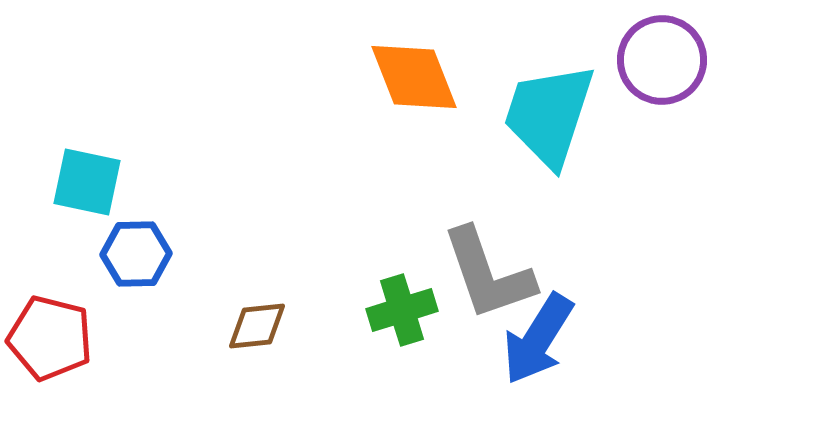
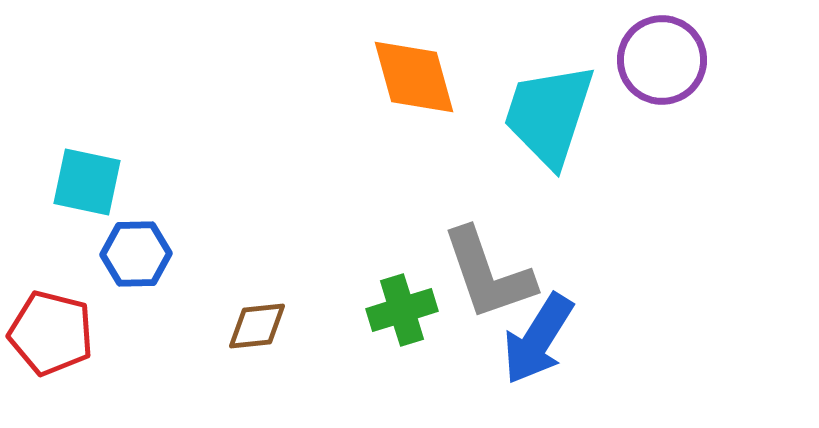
orange diamond: rotated 6 degrees clockwise
red pentagon: moved 1 px right, 5 px up
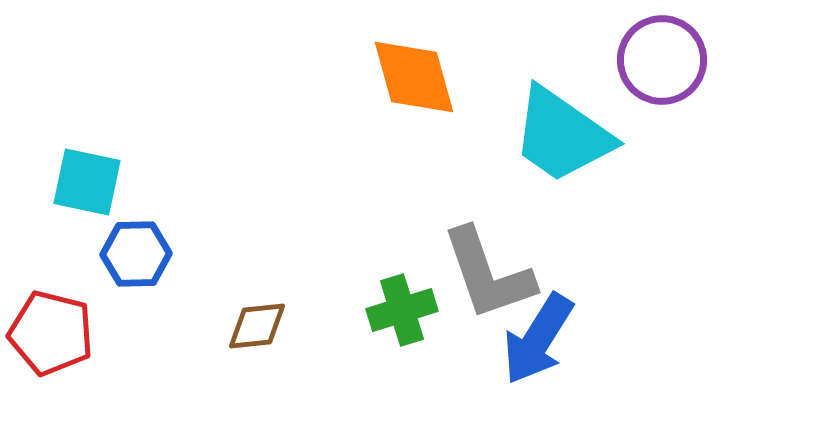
cyan trapezoid: moved 13 px right, 20 px down; rotated 73 degrees counterclockwise
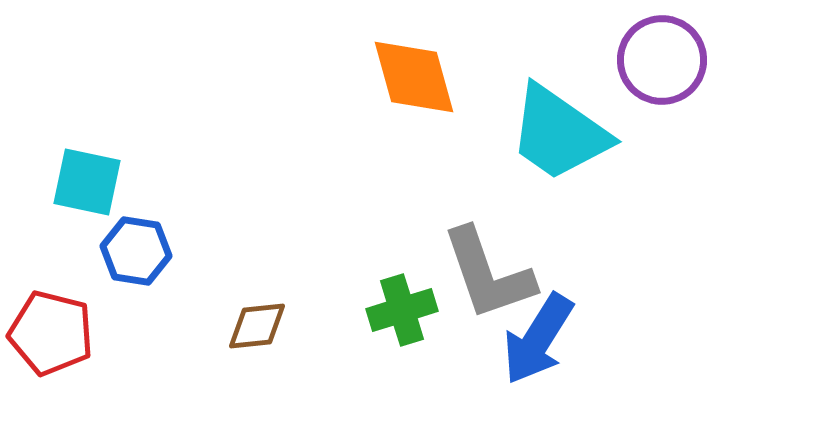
cyan trapezoid: moved 3 px left, 2 px up
blue hexagon: moved 3 px up; rotated 10 degrees clockwise
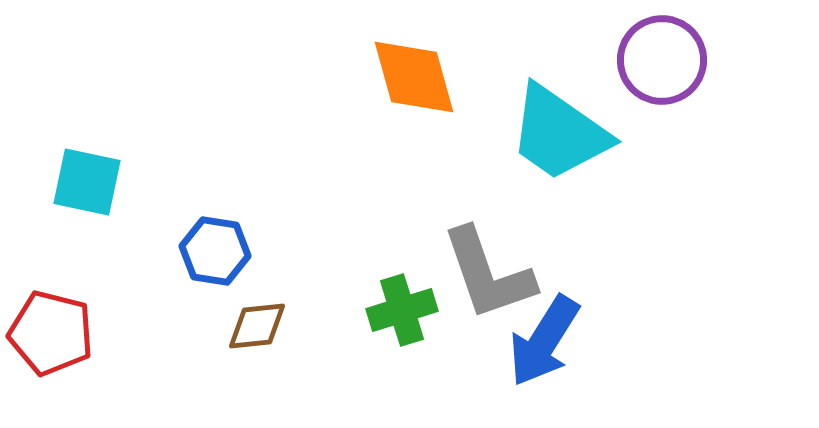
blue hexagon: moved 79 px right
blue arrow: moved 6 px right, 2 px down
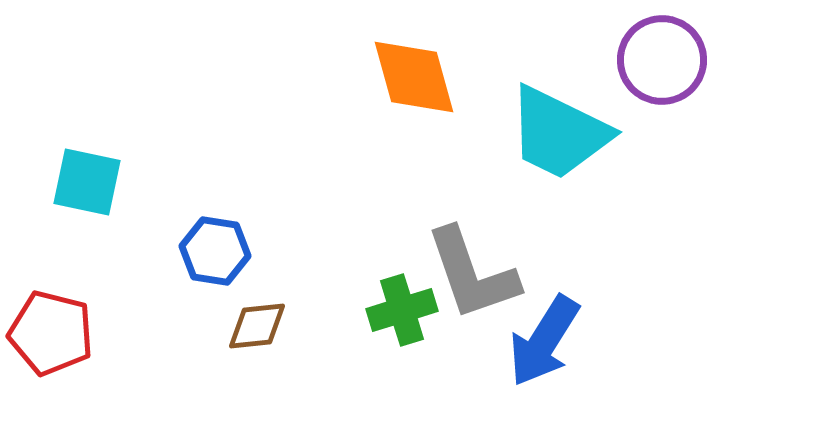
cyan trapezoid: rotated 9 degrees counterclockwise
gray L-shape: moved 16 px left
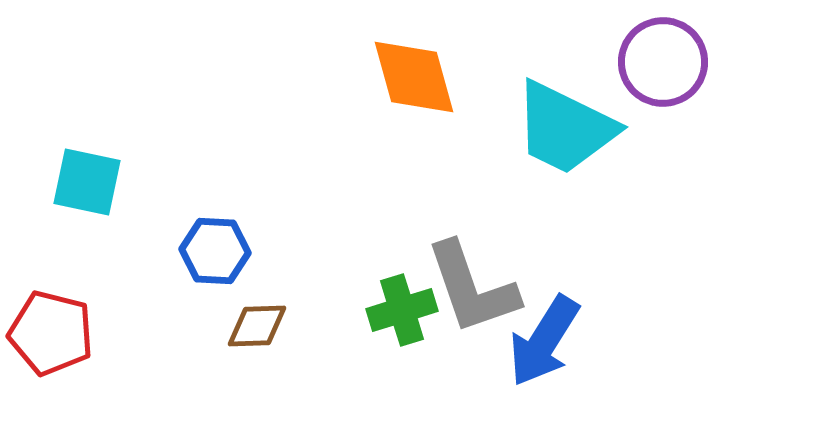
purple circle: moved 1 px right, 2 px down
cyan trapezoid: moved 6 px right, 5 px up
blue hexagon: rotated 6 degrees counterclockwise
gray L-shape: moved 14 px down
brown diamond: rotated 4 degrees clockwise
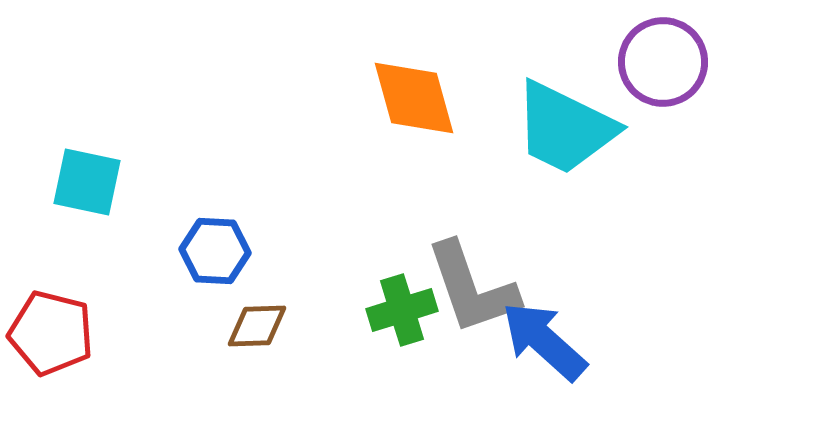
orange diamond: moved 21 px down
blue arrow: rotated 100 degrees clockwise
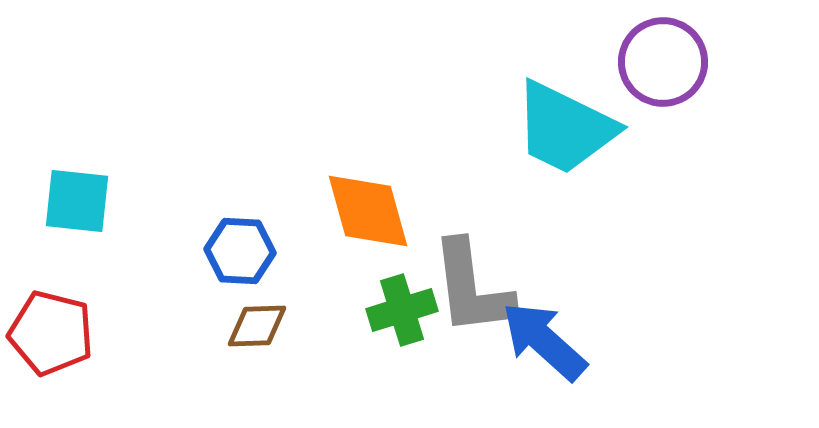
orange diamond: moved 46 px left, 113 px down
cyan square: moved 10 px left, 19 px down; rotated 6 degrees counterclockwise
blue hexagon: moved 25 px right
gray L-shape: rotated 12 degrees clockwise
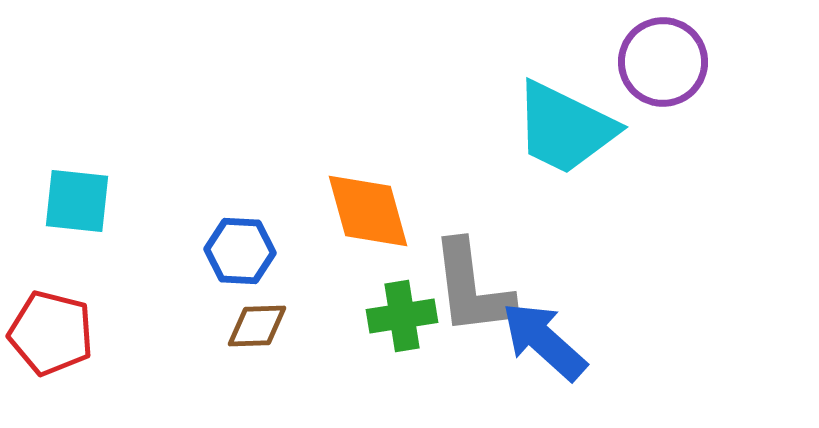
green cross: moved 6 px down; rotated 8 degrees clockwise
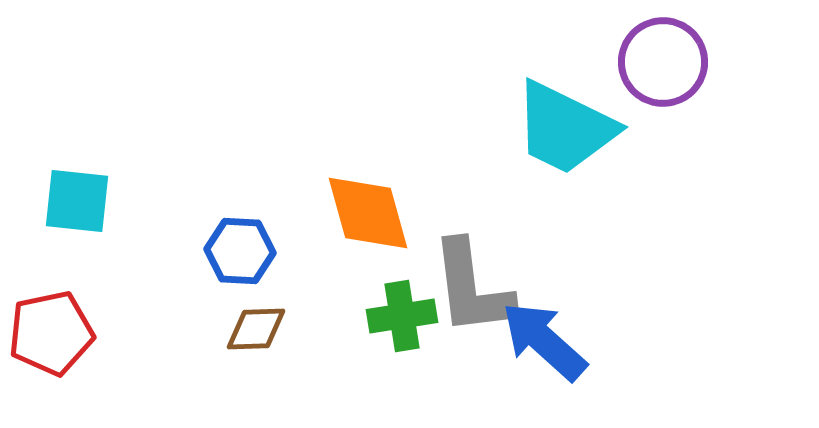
orange diamond: moved 2 px down
brown diamond: moved 1 px left, 3 px down
red pentagon: rotated 26 degrees counterclockwise
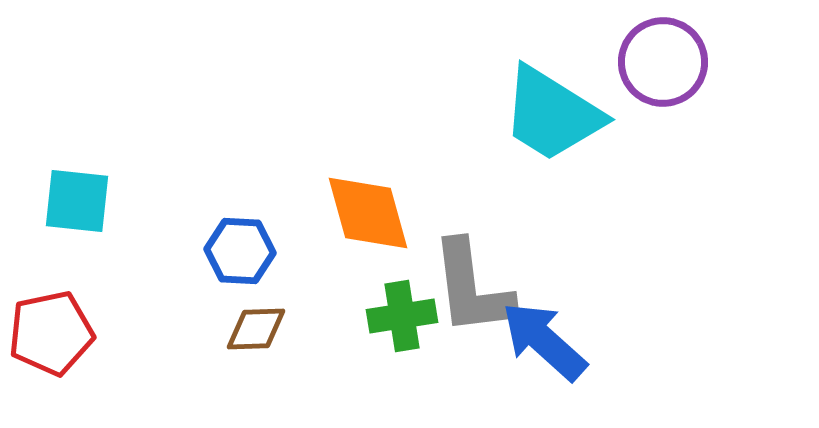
cyan trapezoid: moved 13 px left, 14 px up; rotated 6 degrees clockwise
